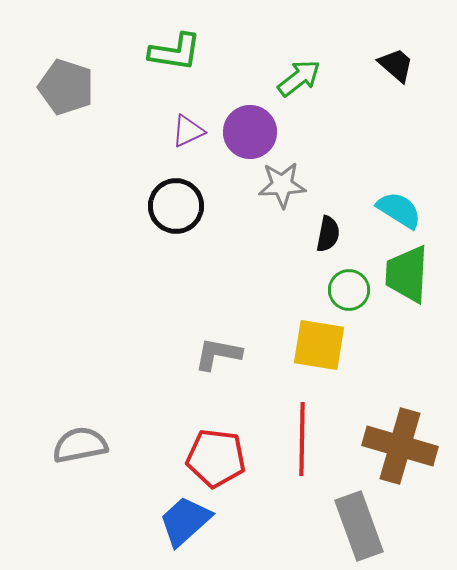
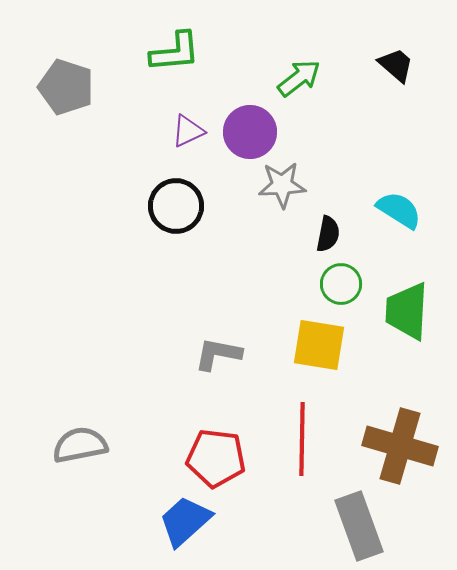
green L-shape: rotated 14 degrees counterclockwise
green trapezoid: moved 37 px down
green circle: moved 8 px left, 6 px up
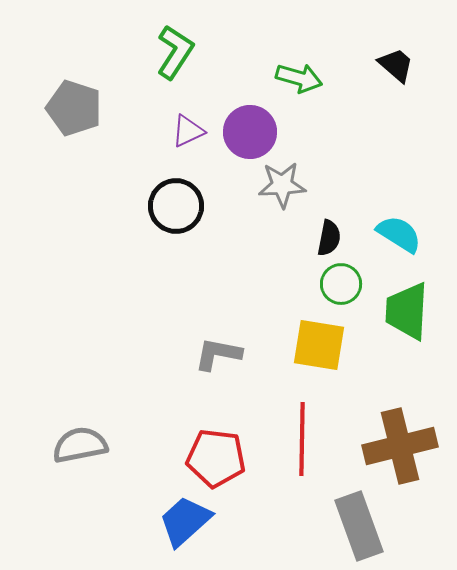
green L-shape: rotated 52 degrees counterclockwise
green arrow: rotated 54 degrees clockwise
gray pentagon: moved 8 px right, 21 px down
cyan semicircle: moved 24 px down
black semicircle: moved 1 px right, 4 px down
brown cross: rotated 30 degrees counterclockwise
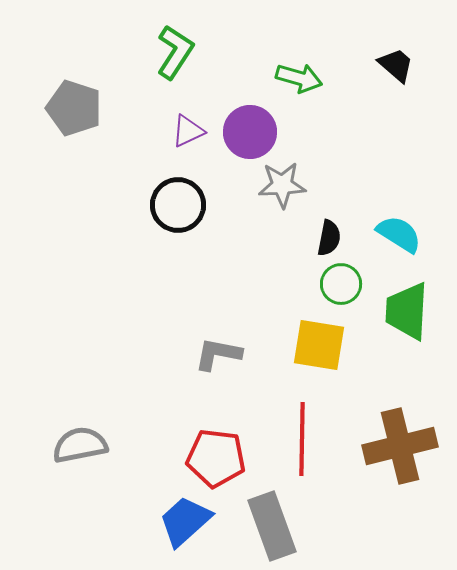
black circle: moved 2 px right, 1 px up
gray rectangle: moved 87 px left
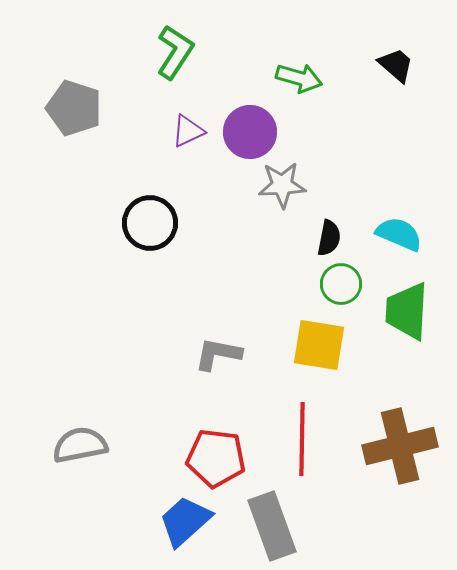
black circle: moved 28 px left, 18 px down
cyan semicircle: rotated 9 degrees counterclockwise
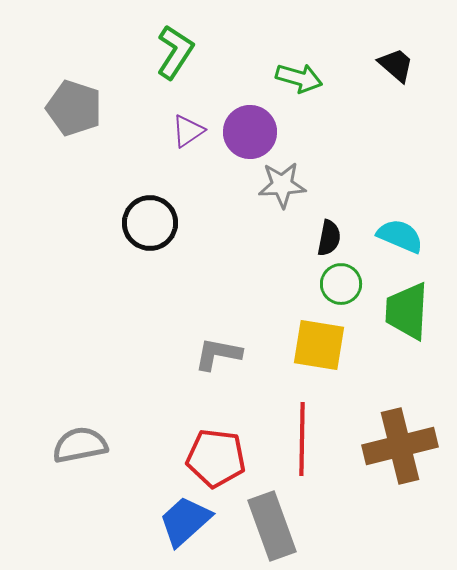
purple triangle: rotated 9 degrees counterclockwise
cyan semicircle: moved 1 px right, 2 px down
